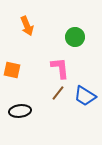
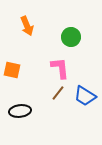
green circle: moved 4 px left
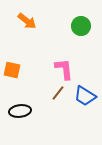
orange arrow: moved 5 px up; rotated 30 degrees counterclockwise
green circle: moved 10 px right, 11 px up
pink L-shape: moved 4 px right, 1 px down
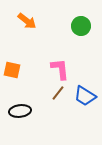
pink L-shape: moved 4 px left
